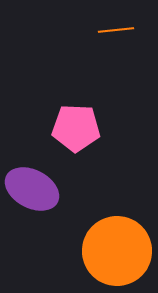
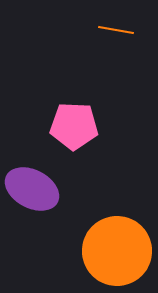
orange line: rotated 16 degrees clockwise
pink pentagon: moved 2 px left, 2 px up
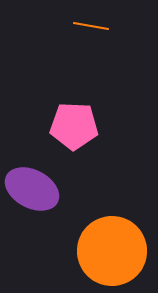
orange line: moved 25 px left, 4 px up
orange circle: moved 5 px left
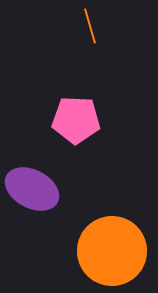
orange line: moved 1 px left; rotated 64 degrees clockwise
pink pentagon: moved 2 px right, 6 px up
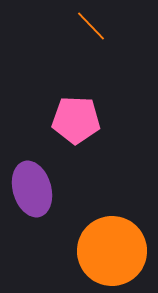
orange line: moved 1 px right; rotated 28 degrees counterclockwise
purple ellipse: rotated 46 degrees clockwise
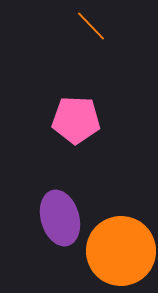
purple ellipse: moved 28 px right, 29 px down
orange circle: moved 9 px right
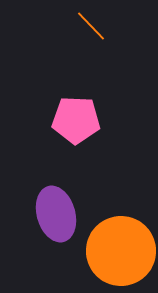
purple ellipse: moved 4 px left, 4 px up
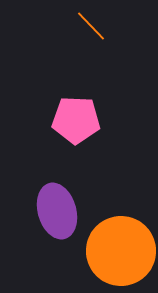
purple ellipse: moved 1 px right, 3 px up
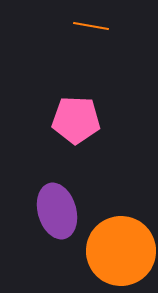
orange line: rotated 36 degrees counterclockwise
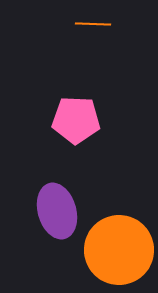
orange line: moved 2 px right, 2 px up; rotated 8 degrees counterclockwise
orange circle: moved 2 px left, 1 px up
